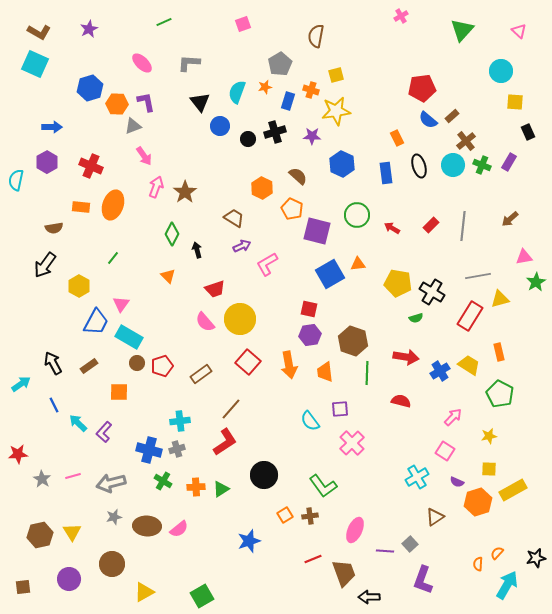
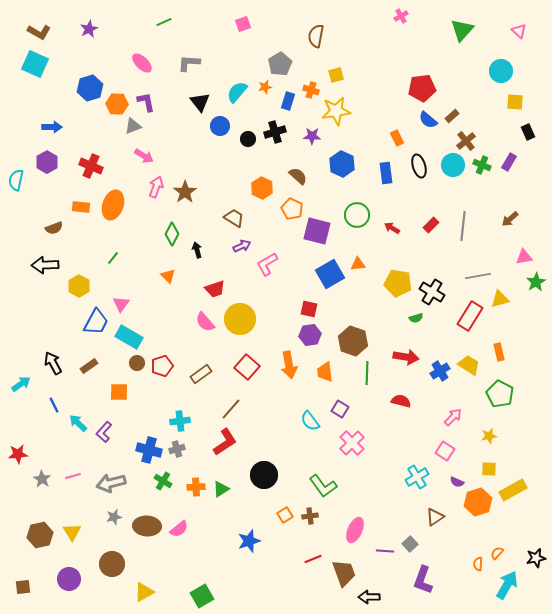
cyan semicircle at (237, 92): rotated 20 degrees clockwise
pink arrow at (144, 156): rotated 24 degrees counterclockwise
brown semicircle at (54, 228): rotated 12 degrees counterclockwise
black arrow at (45, 265): rotated 52 degrees clockwise
red square at (248, 362): moved 1 px left, 5 px down
purple square at (340, 409): rotated 36 degrees clockwise
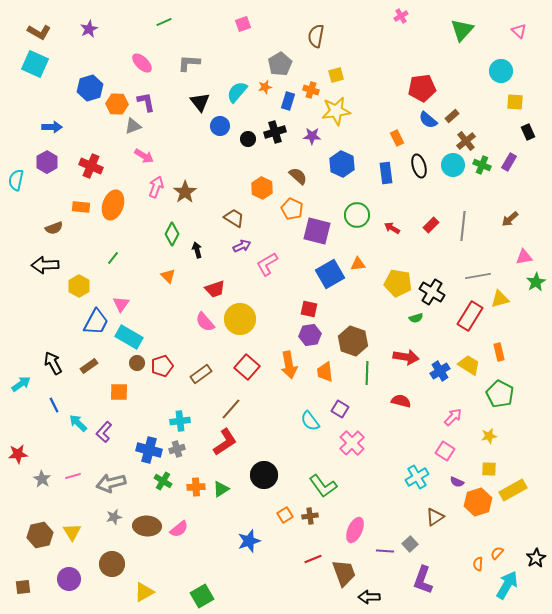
black star at (536, 558): rotated 18 degrees counterclockwise
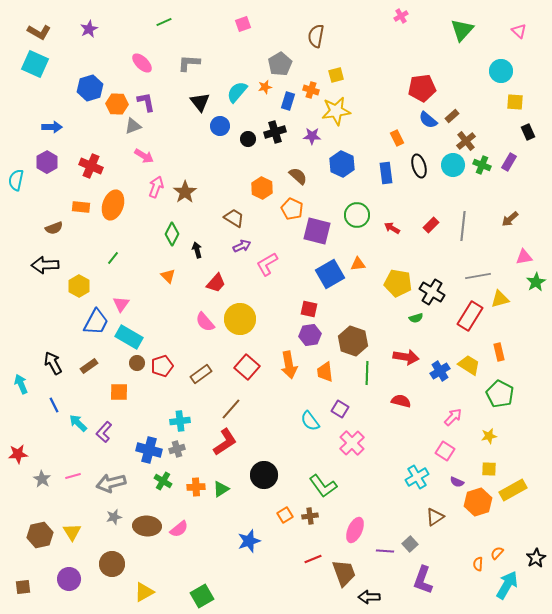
red trapezoid at (215, 289): moved 1 px right, 6 px up; rotated 30 degrees counterclockwise
cyan arrow at (21, 384): rotated 78 degrees counterclockwise
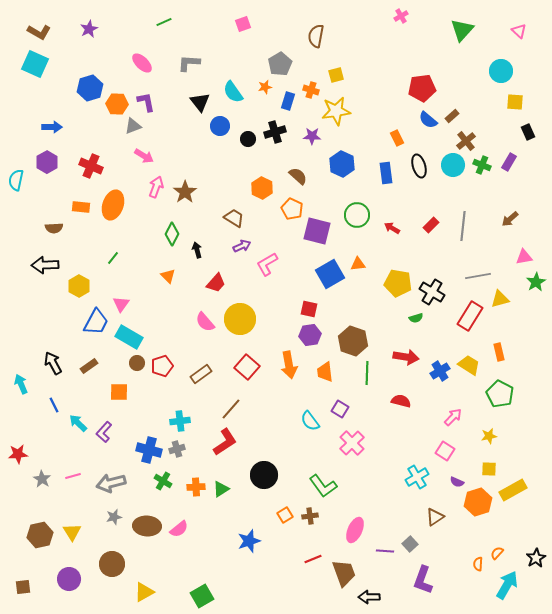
cyan semicircle at (237, 92): moved 4 px left; rotated 75 degrees counterclockwise
brown semicircle at (54, 228): rotated 18 degrees clockwise
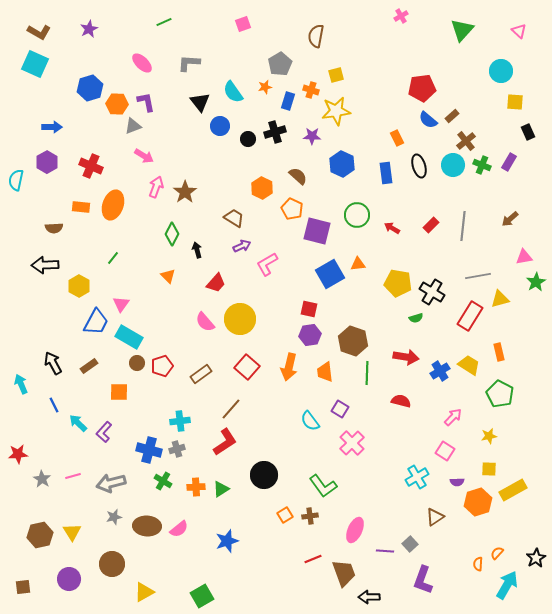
orange arrow at (289, 365): moved 2 px down; rotated 24 degrees clockwise
purple semicircle at (457, 482): rotated 24 degrees counterclockwise
blue star at (249, 541): moved 22 px left
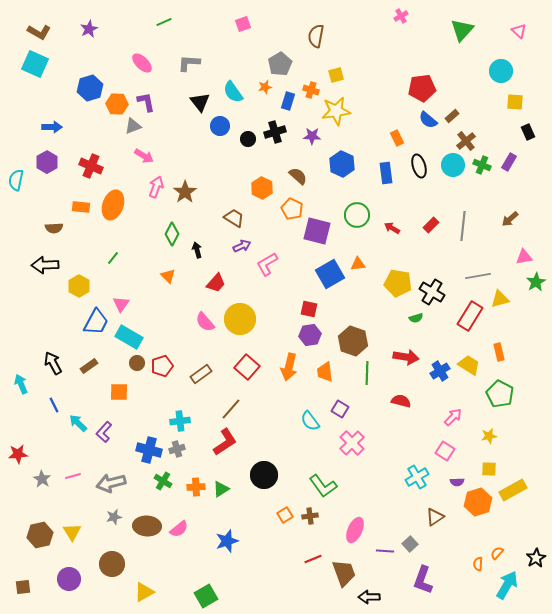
green square at (202, 596): moved 4 px right
